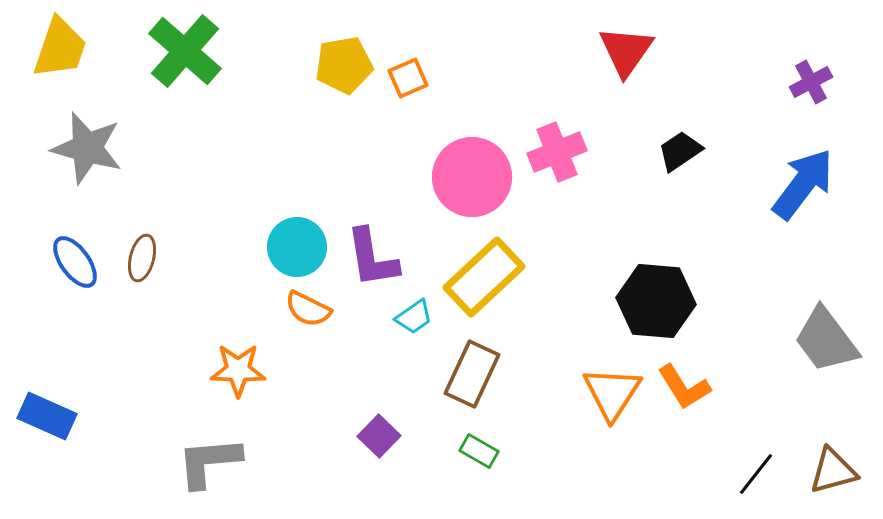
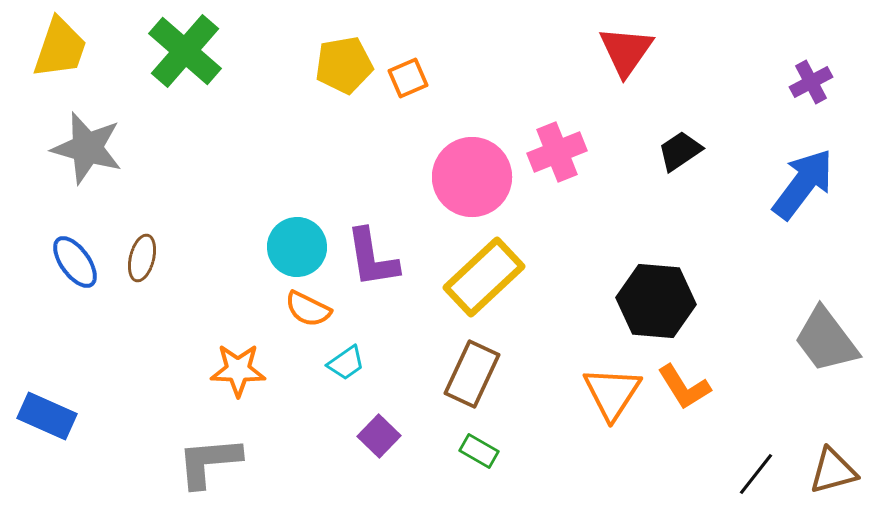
cyan trapezoid: moved 68 px left, 46 px down
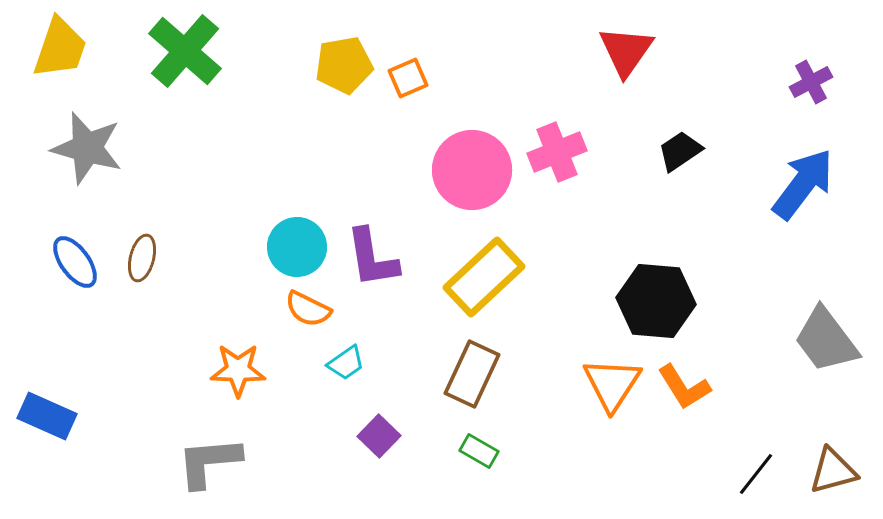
pink circle: moved 7 px up
orange triangle: moved 9 px up
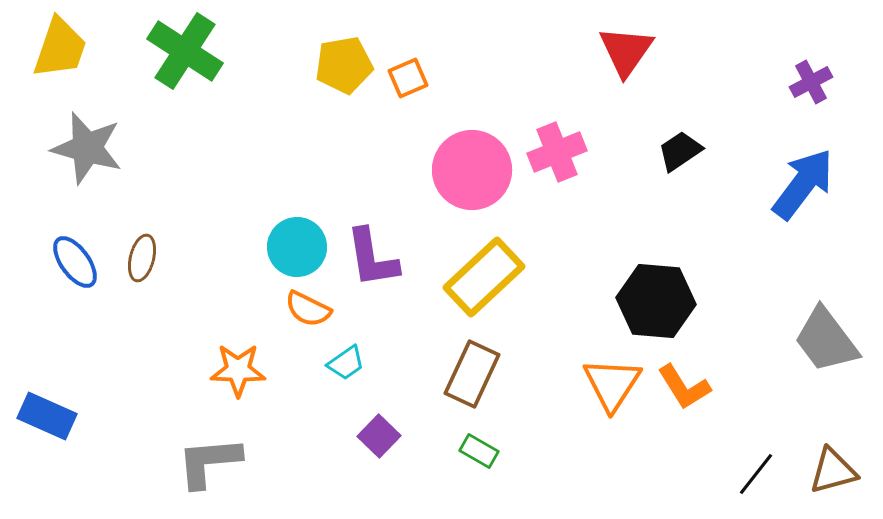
green cross: rotated 8 degrees counterclockwise
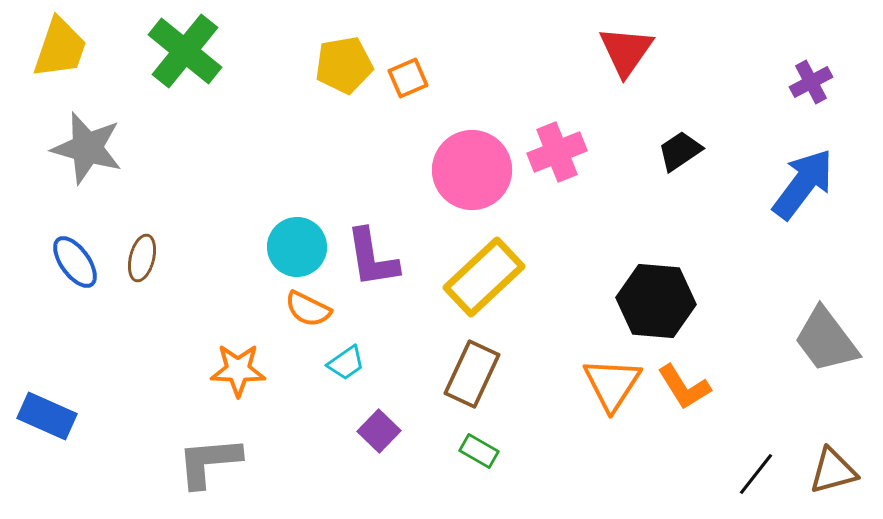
green cross: rotated 6 degrees clockwise
purple square: moved 5 px up
